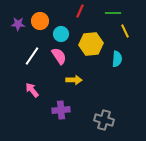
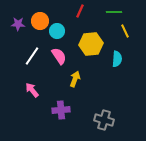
green line: moved 1 px right, 1 px up
cyan circle: moved 4 px left, 3 px up
yellow arrow: moved 1 px right, 1 px up; rotated 70 degrees counterclockwise
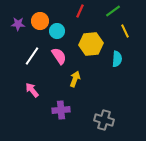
green line: moved 1 px left, 1 px up; rotated 35 degrees counterclockwise
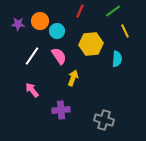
yellow arrow: moved 2 px left, 1 px up
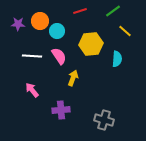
red line: rotated 48 degrees clockwise
yellow line: rotated 24 degrees counterclockwise
white line: rotated 60 degrees clockwise
